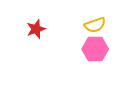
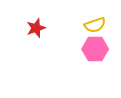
red star: moved 1 px up
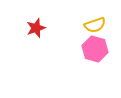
pink hexagon: rotated 15 degrees clockwise
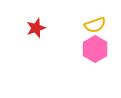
pink hexagon: rotated 15 degrees clockwise
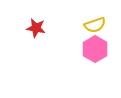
red star: rotated 30 degrees clockwise
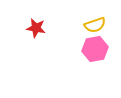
pink hexagon: rotated 20 degrees clockwise
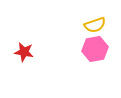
red star: moved 12 px left, 24 px down
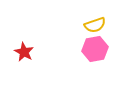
red star: rotated 18 degrees clockwise
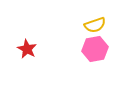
red star: moved 3 px right, 3 px up
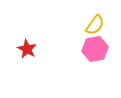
yellow semicircle: rotated 35 degrees counterclockwise
